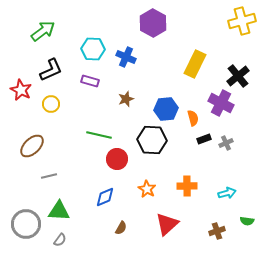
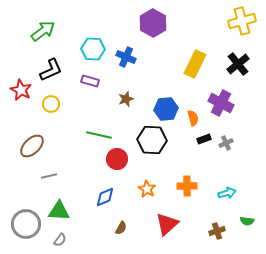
black cross: moved 12 px up
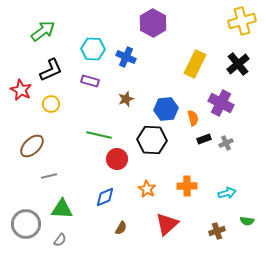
green triangle: moved 3 px right, 2 px up
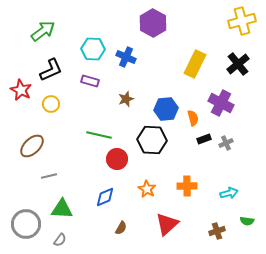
cyan arrow: moved 2 px right
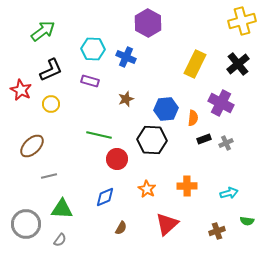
purple hexagon: moved 5 px left
orange semicircle: rotated 21 degrees clockwise
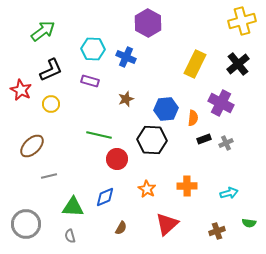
green triangle: moved 11 px right, 2 px up
green semicircle: moved 2 px right, 2 px down
gray semicircle: moved 10 px right, 4 px up; rotated 128 degrees clockwise
